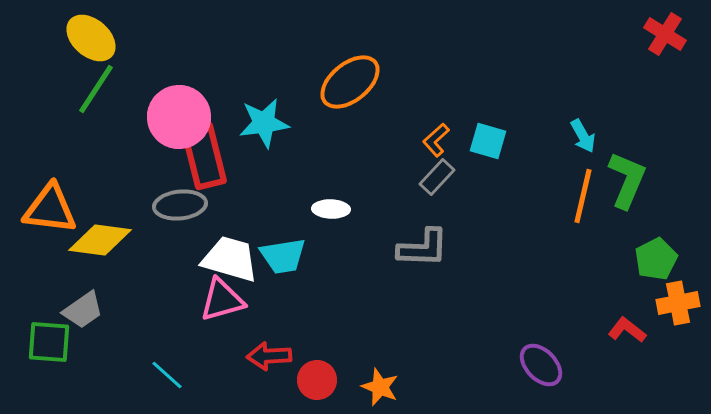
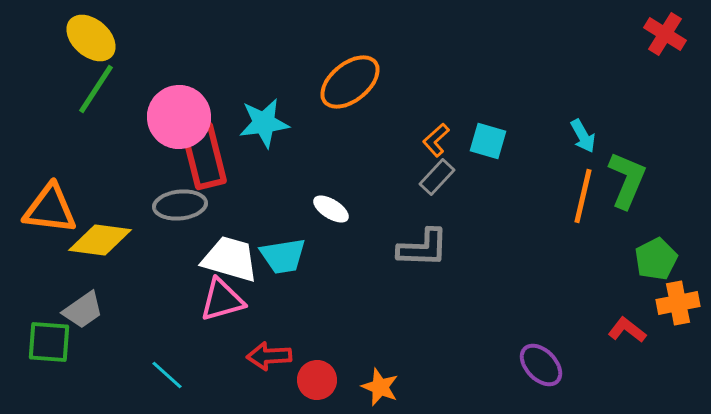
white ellipse: rotated 30 degrees clockwise
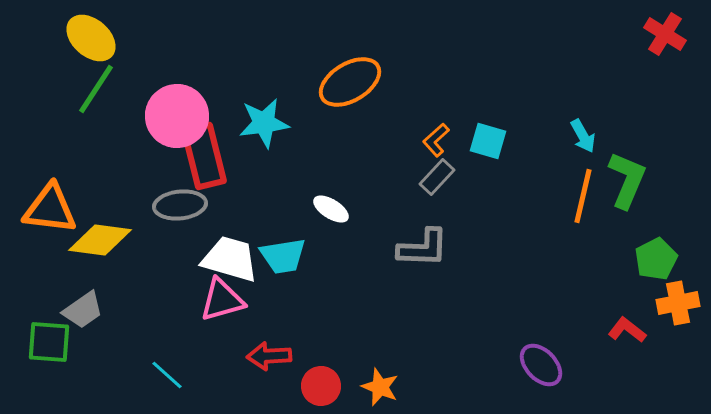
orange ellipse: rotated 8 degrees clockwise
pink circle: moved 2 px left, 1 px up
red circle: moved 4 px right, 6 px down
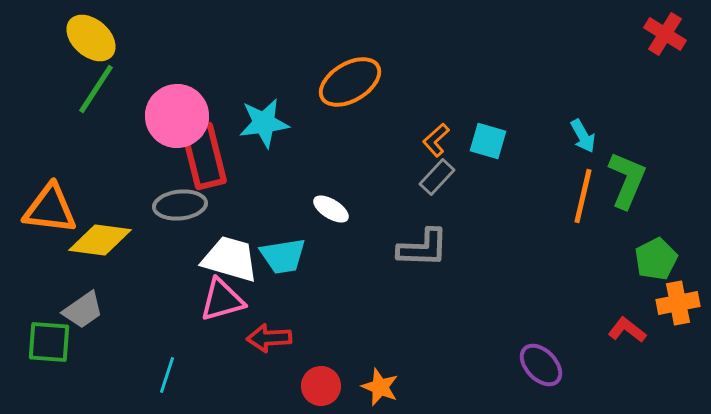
red arrow: moved 18 px up
cyan line: rotated 66 degrees clockwise
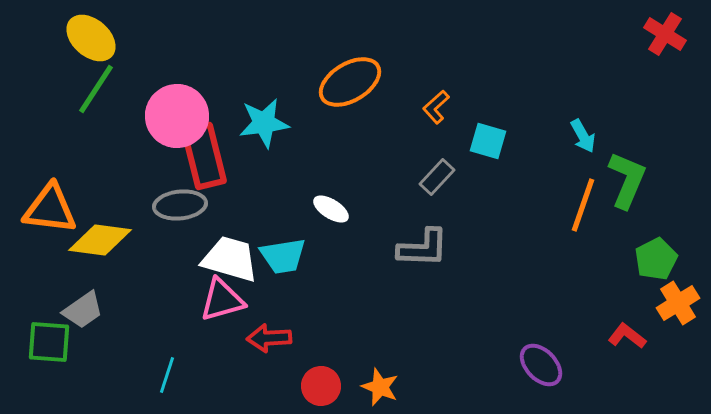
orange L-shape: moved 33 px up
orange line: moved 9 px down; rotated 6 degrees clockwise
orange cross: rotated 21 degrees counterclockwise
red L-shape: moved 6 px down
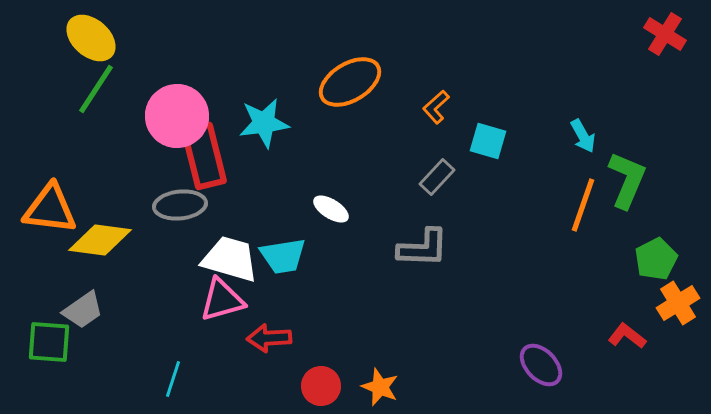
cyan line: moved 6 px right, 4 px down
